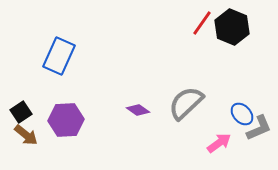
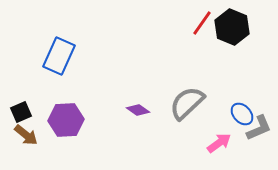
gray semicircle: moved 1 px right
black square: rotated 10 degrees clockwise
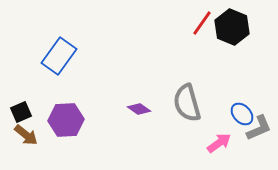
blue rectangle: rotated 12 degrees clockwise
gray semicircle: rotated 63 degrees counterclockwise
purple diamond: moved 1 px right, 1 px up
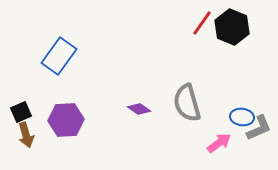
blue ellipse: moved 3 px down; rotated 40 degrees counterclockwise
brown arrow: rotated 35 degrees clockwise
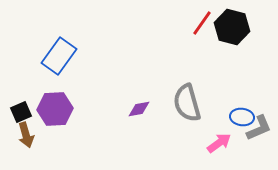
black hexagon: rotated 8 degrees counterclockwise
purple diamond: rotated 45 degrees counterclockwise
purple hexagon: moved 11 px left, 11 px up
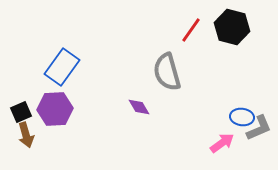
red line: moved 11 px left, 7 px down
blue rectangle: moved 3 px right, 11 px down
gray semicircle: moved 20 px left, 31 px up
purple diamond: moved 2 px up; rotated 70 degrees clockwise
pink arrow: moved 3 px right
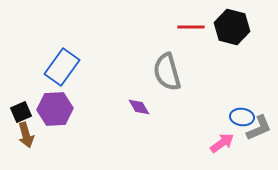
red line: moved 3 px up; rotated 56 degrees clockwise
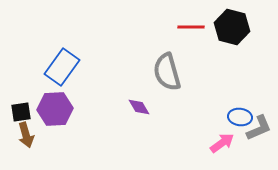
black square: rotated 15 degrees clockwise
blue ellipse: moved 2 px left
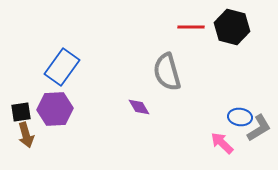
gray L-shape: rotated 8 degrees counterclockwise
pink arrow: rotated 100 degrees counterclockwise
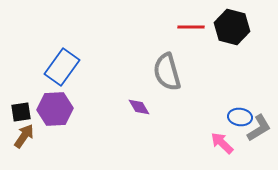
brown arrow: moved 2 px left, 1 px down; rotated 130 degrees counterclockwise
